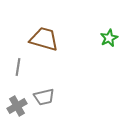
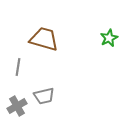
gray trapezoid: moved 1 px up
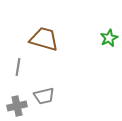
gray cross: rotated 18 degrees clockwise
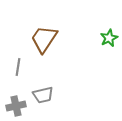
brown trapezoid: rotated 72 degrees counterclockwise
gray trapezoid: moved 1 px left, 1 px up
gray cross: moved 1 px left
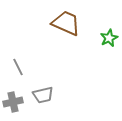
brown trapezoid: moved 22 px right, 16 px up; rotated 80 degrees clockwise
gray line: rotated 36 degrees counterclockwise
gray cross: moved 3 px left, 4 px up
